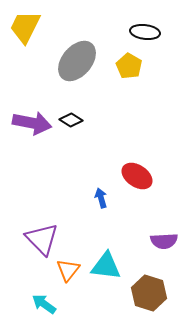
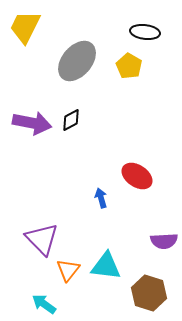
black diamond: rotated 60 degrees counterclockwise
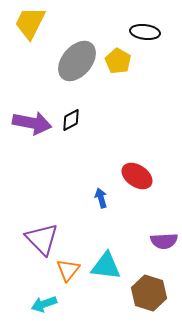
yellow trapezoid: moved 5 px right, 4 px up
yellow pentagon: moved 11 px left, 5 px up
cyan arrow: rotated 55 degrees counterclockwise
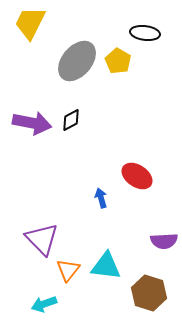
black ellipse: moved 1 px down
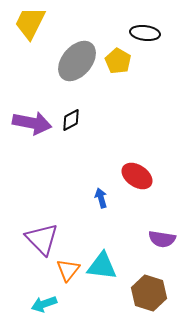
purple semicircle: moved 2 px left, 2 px up; rotated 12 degrees clockwise
cyan triangle: moved 4 px left
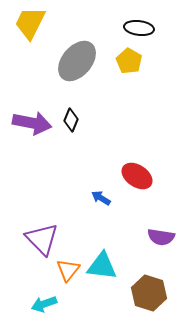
black ellipse: moved 6 px left, 5 px up
yellow pentagon: moved 11 px right
black diamond: rotated 40 degrees counterclockwise
blue arrow: rotated 42 degrees counterclockwise
purple semicircle: moved 1 px left, 2 px up
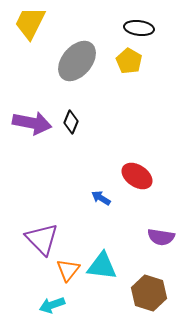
black diamond: moved 2 px down
cyan arrow: moved 8 px right, 1 px down
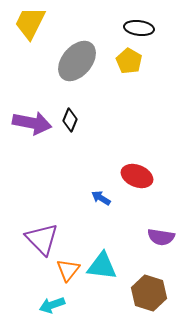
black diamond: moved 1 px left, 2 px up
red ellipse: rotated 12 degrees counterclockwise
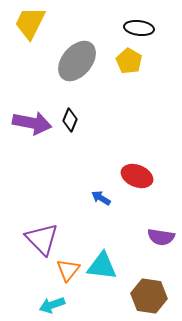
brown hexagon: moved 3 px down; rotated 8 degrees counterclockwise
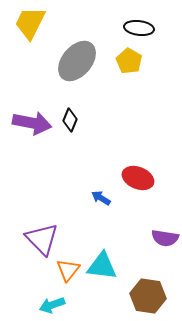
red ellipse: moved 1 px right, 2 px down
purple semicircle: moved 4 px right, 1 px down
brown hexagon: moved 1 px left
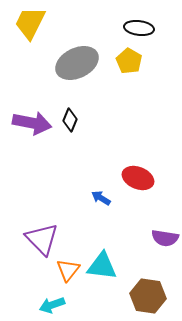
gray ellipse: moved 2 px down; rotated 24 degrees clockwise
